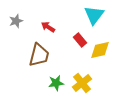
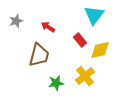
yellow cross: moved 3 px right, 7 px up
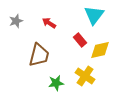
red arrow: moved 1 px right, 4 px up
yellow cross: rotated 18 degrees counterclockwise
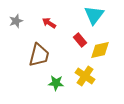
green star: rotated 14 degrees clockwise
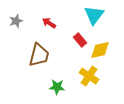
yellow cross: moved 4 px right
green star: moved 1 px right, 4 px down
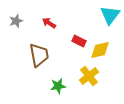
cyan triangle: moved 16 px right
red rectangle: moved 1 px left, 1 px down; rotated 24 degrees counterclockwise
brown trapezoid: rotated 25 degrees counterclockwise
yellow cross: rotated 18 degrees clockwise
green star: moved 1 px right, 1 px up; rotated 14 degrees counterclockwise
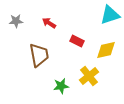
cyan triangle: rotated 35 degrees clockwise
gray star: rotated 16 degrees clockwise
red rectangle: moved 2 px left
yellow diamond: moved 6 px right
green star: moved 3 px right
